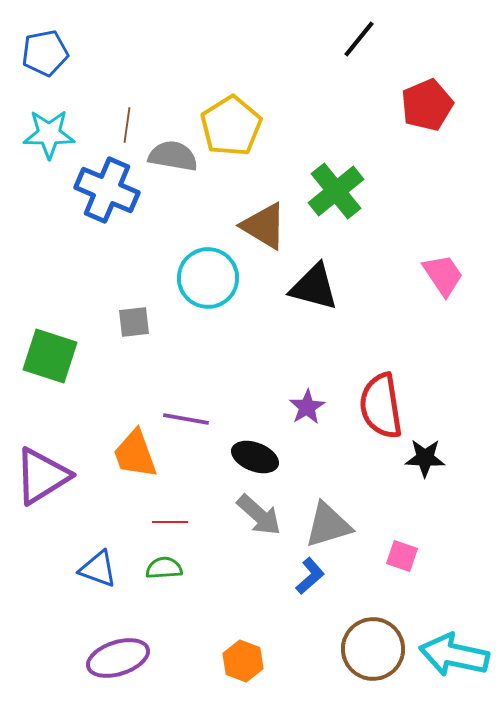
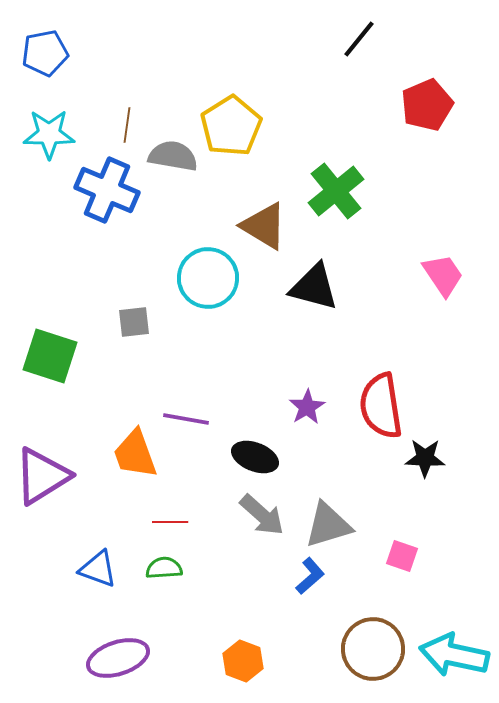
gray arrow: moved 3 px right
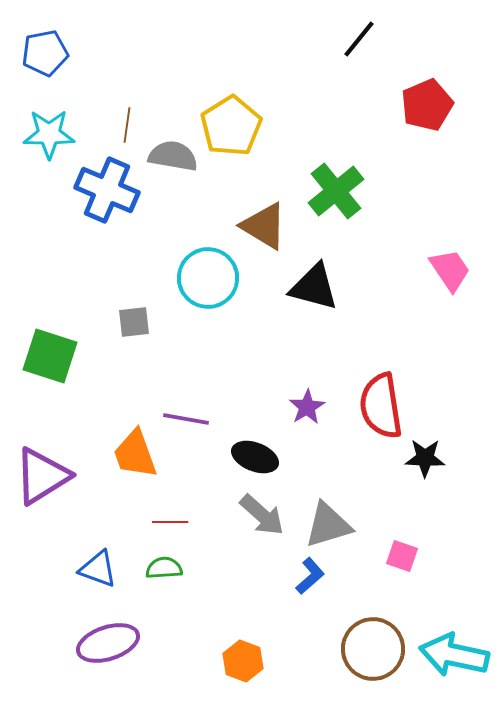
pink trapezoid: moved 7 px right, 5 px up
purple ellipse: moved 10 px left, 15 px up
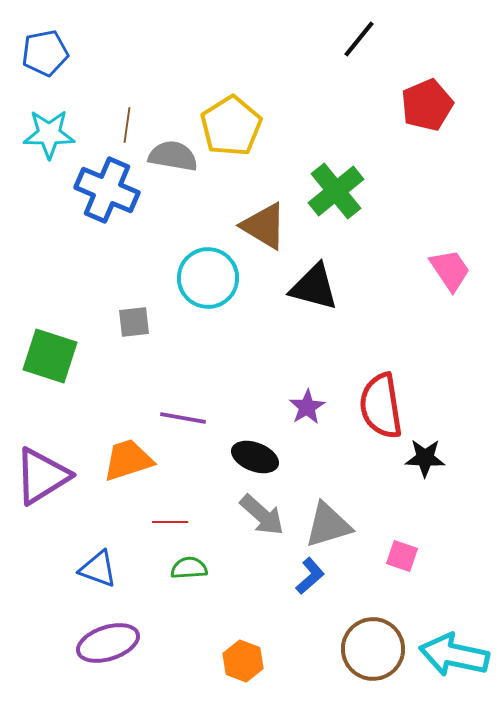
purple line: moved 3 px left, 1 px up
orange trapezoid: moved 7 px left, 6 px down; rotated 92 degrees clockwise
green semicircle: moved 25 px right
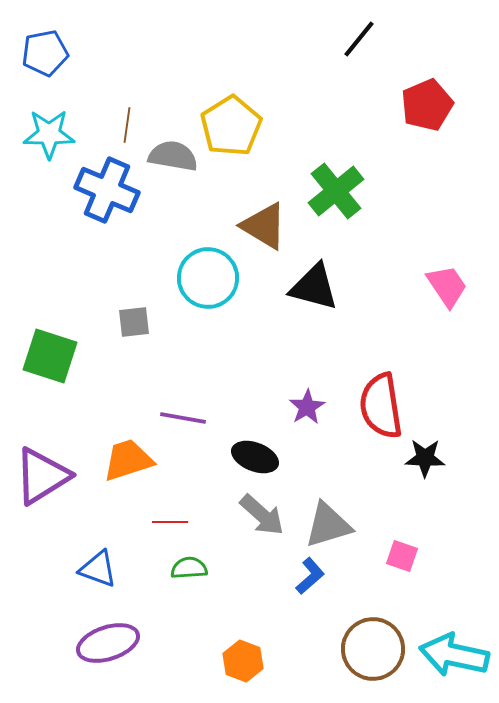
pink trapezoid: moved 3 px left, 16 px down
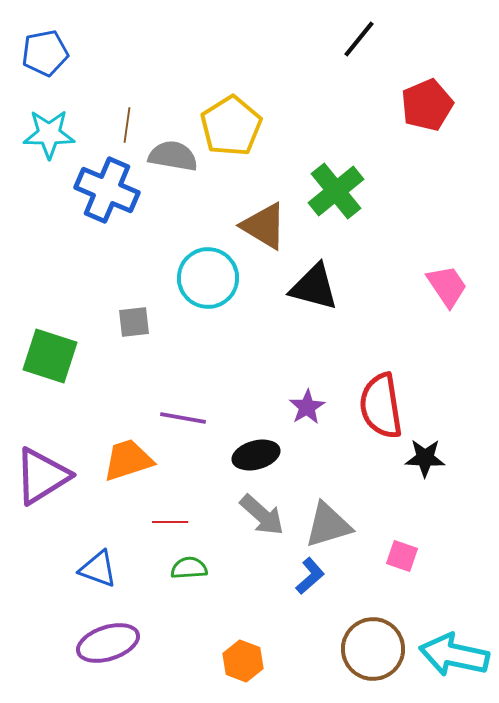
black ellipse: moved 1 px right, 2 px up; rotated 36 degrees counterclockwise
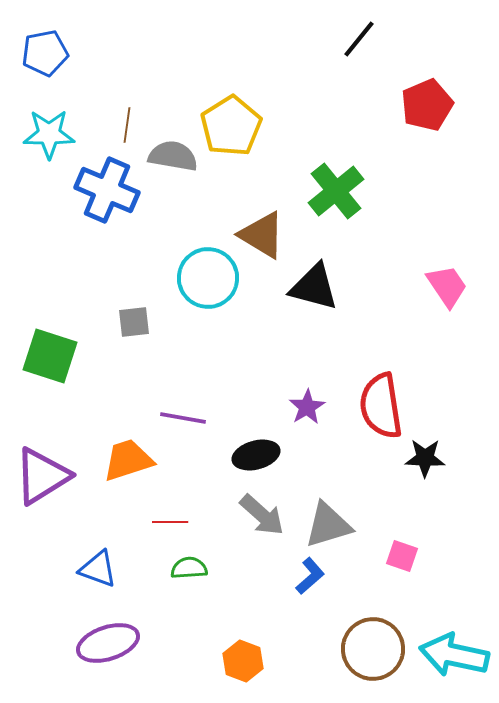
brown triangle: moved 2 px left, 9 px down
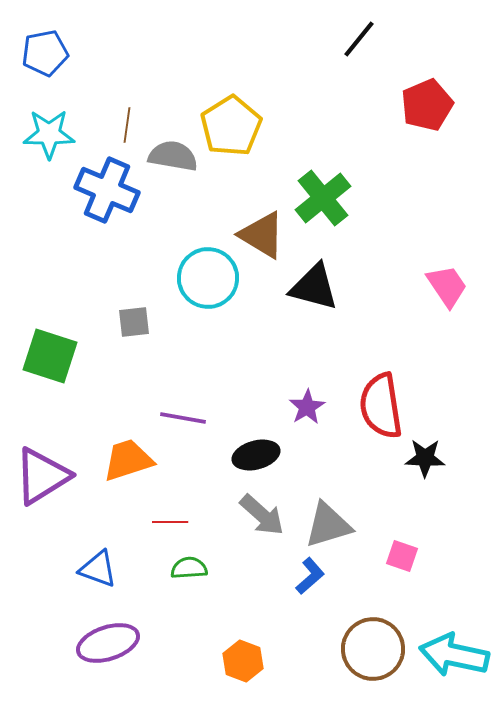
green cross: moved 13 px left, 7 px down
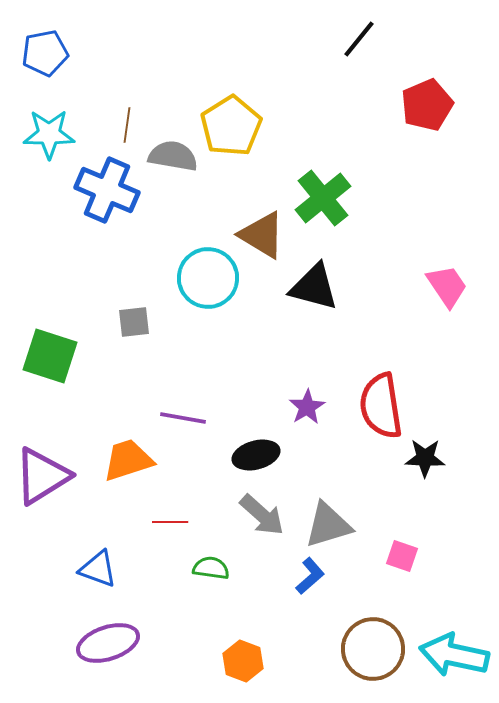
green semicircle: moved 22 px right; rotated 12 degrees clockwise
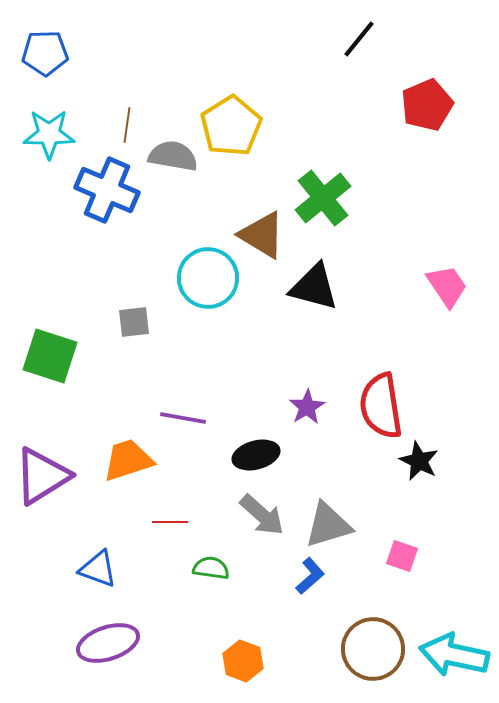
blue pentagon: rotated 9 degrees clockwise
black star: moved 6 px left, 3 px down; rotated 24 degrees clockwise
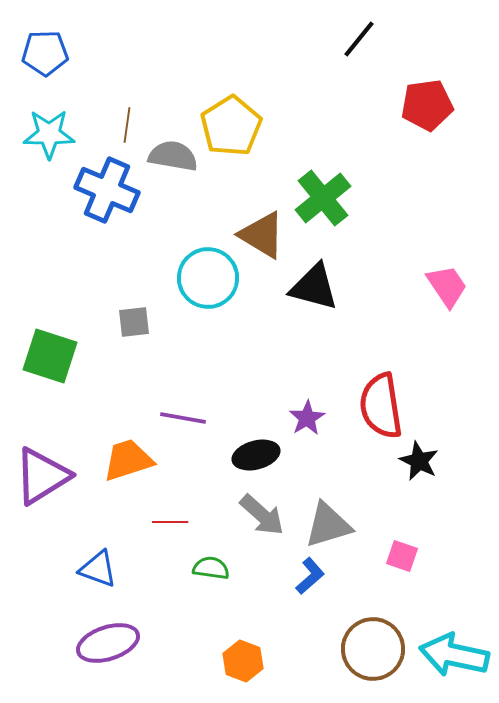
red pentagon: rotated 15 degrees clockwise
purple star: moved 11 px down
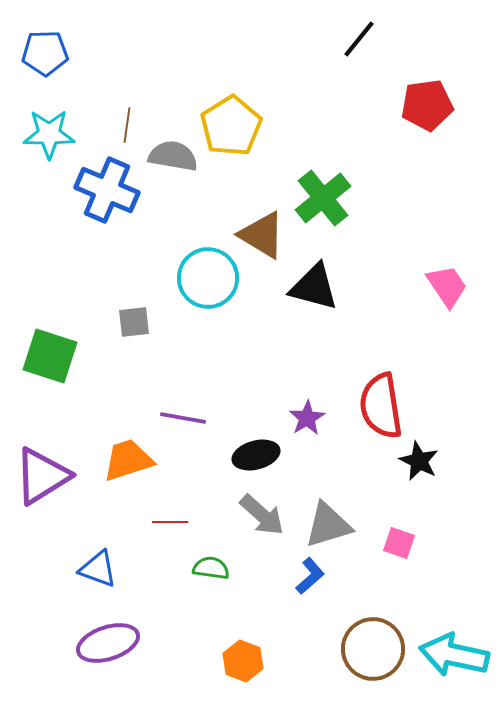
pink square: moved 3 px left, 13 px up
